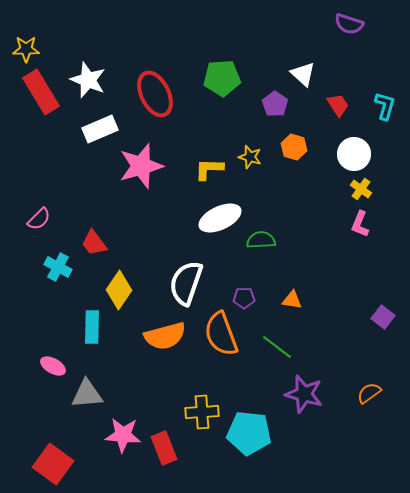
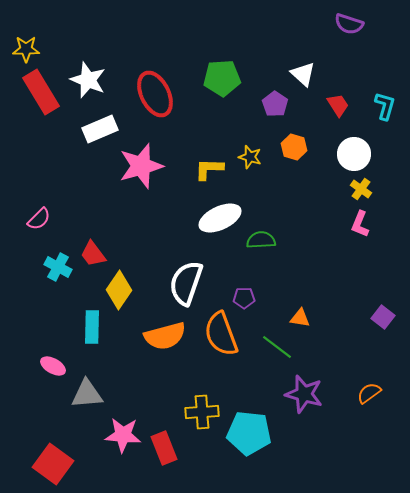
red trapezoid at (94, 243): moved 1 px left, 11 px down
orange triangle at (292, 300): moved 8 px right, 18 px down
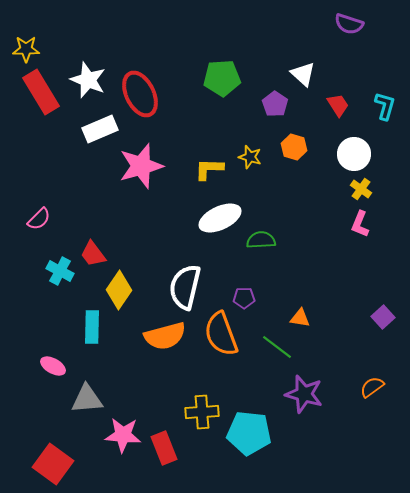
red ellipse at (155, 94): moved 15 px left
cyan cross at (58, 267): moved 2 px right, 4 px down
white semicircle at (186, 283): moved 1 px left, 4 px down; rotated 6 degrees counterclockwise
purple square at (383, 317): rotated 10 degrees clockwise
orange semicircle at (369, 393): moved 3 px right, 6 px up
gray triangle at (87, 394): moved 5 px down
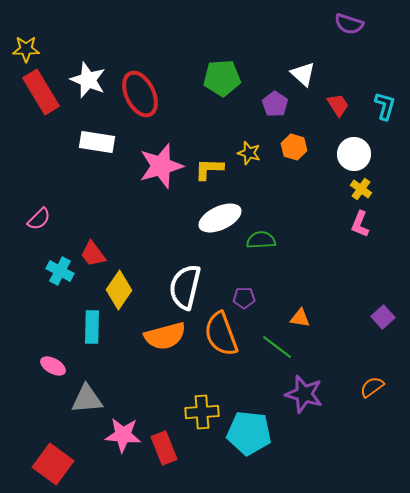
white rectangle at (100, 129): moved 3 px left, 13 px down; rotated 32 degrees clockwise
yellow star at (250, 157): moved 1 px left, 4 px up
pink star at (141, 166): moved 20 px right
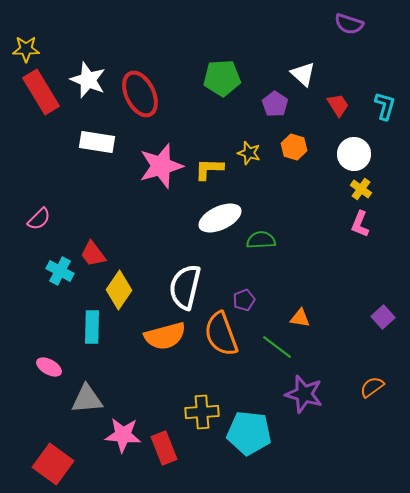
purple pentagon at (244, 298): moved 2 px down; rotated 20 degrees counterclockwise
pink ellipse at (53, 366): moved 4 px left, 1 px down
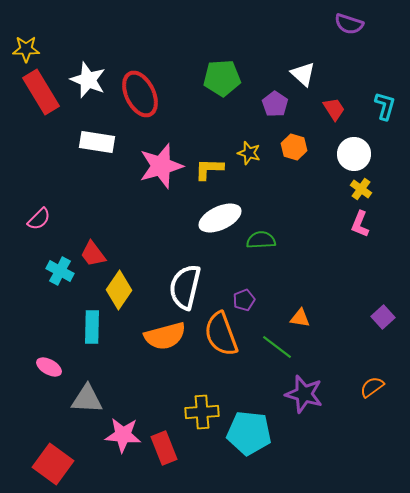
red trapezoid at (338, 105): moved 4 px left, 4 px down
gray triangle at (87, 399): rotated 8 degrees clockwise
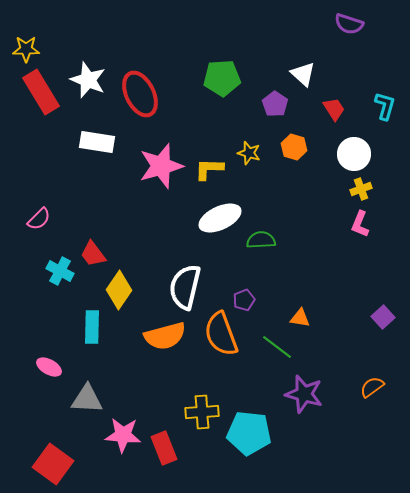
yellow cross at (361, 189): rotated 35 degrees clockwise
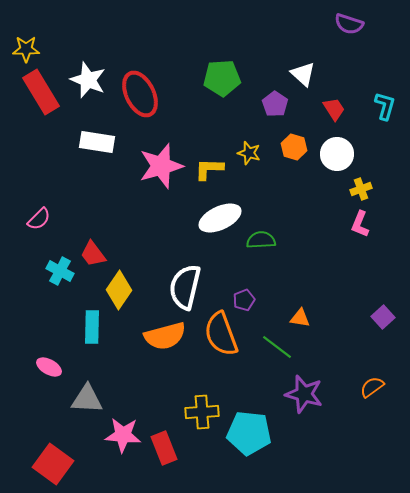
white circle at (354, 154): moved 17 px left
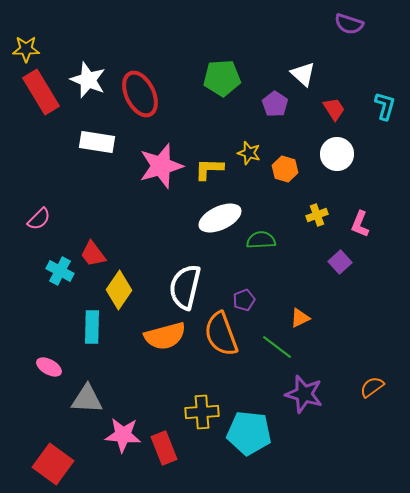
orange hexagon at (294, 147): moved 9 px left, 22 px down
yellow cross at (361, 189): moved 44 px left, 26 px down
purple square at (383, 317): moved 43 px left, 55 px up
orange triangle at (300, 318): rotated 35 degrees counterclockwise
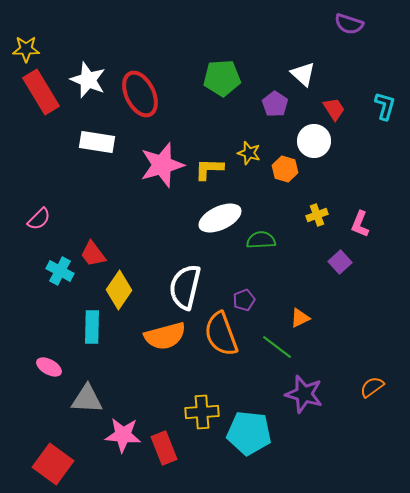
white circle at (337, 154): moved 23 px left, 13 px up
pink star at (161, 166): moved 1 px right, 1 px up
